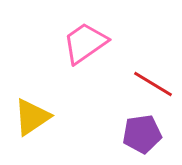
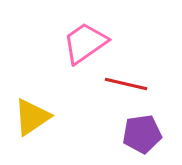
red line: moved 27 px left; rotated 18 degrees counterclockwise
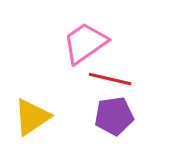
red line: moved 16 px left, 5 px up
purple pentagon: moved 28 px left, 18 px up
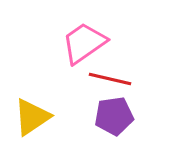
pink trapezoid: moved 1 px left
